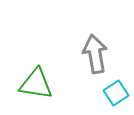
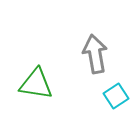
cyan square: moved 3 px down
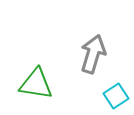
gray arrow: moved 2 px left; rotated 27 degrees clockwise
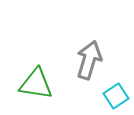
gray arrow: moved 4 px left, 6 px down
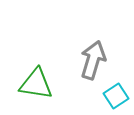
gray arrow: moved 4 px right
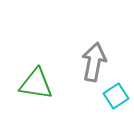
gray arrow: moved 1 px right, 2 px down; rotated 6 degrees counterclockwise
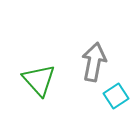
green triangle: moved 3 px right, 4 px up; rotated 39 degrees clockwise
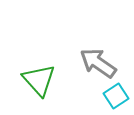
gray arrow: moved 4 px right, 1 px down; rotated 66 degrees counterclockwise
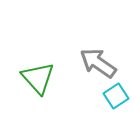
green triangle: moved 1 px left, 2 px up
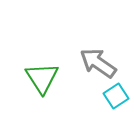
green triangle: moved 4 px right; rotated 9 degrees clockwise
